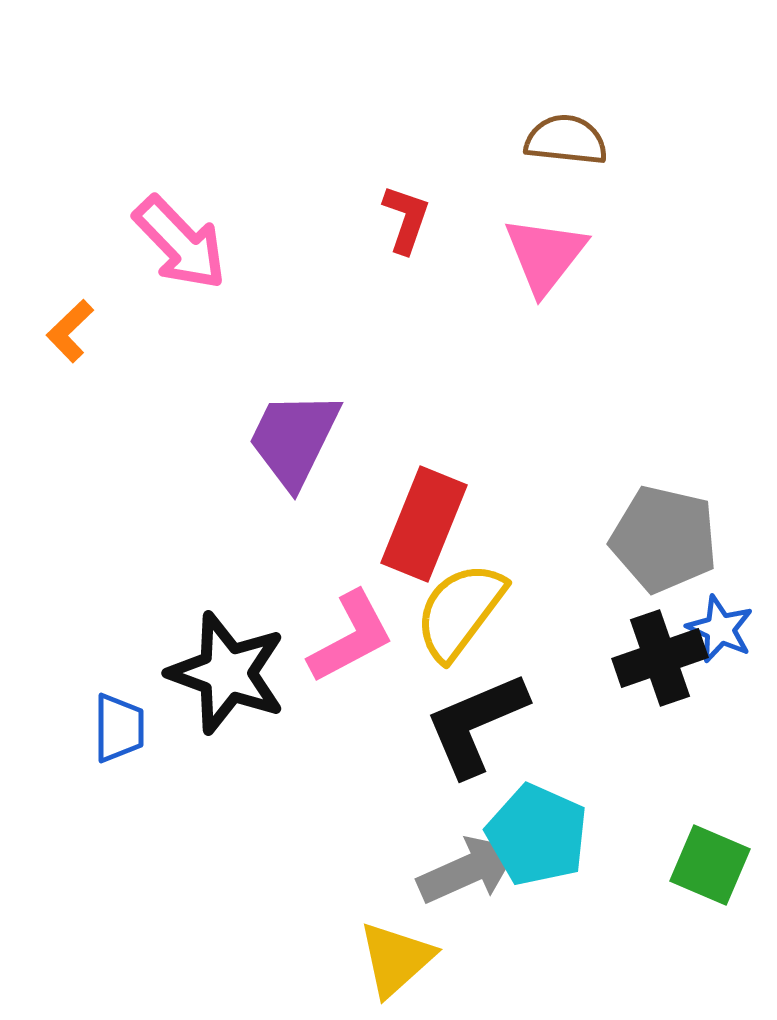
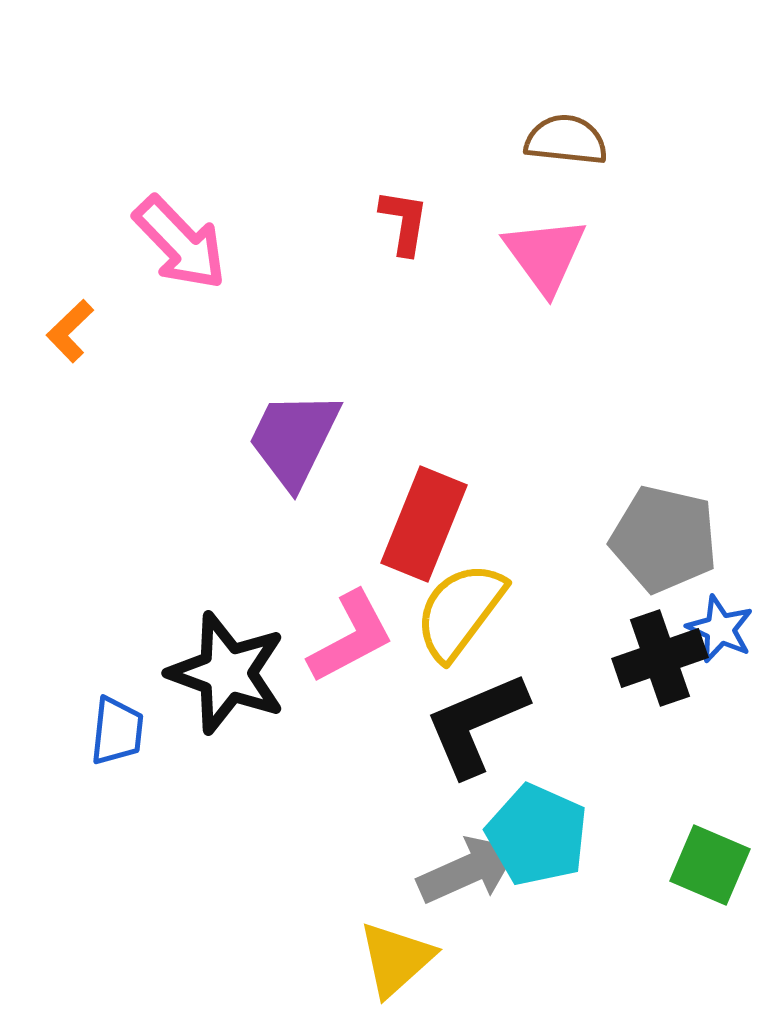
red L-shape: moved 2 px left, 3 px down; rotated 10 degrees counterclockwise
pink triangle: rotated 14 degrees counterclockwise
blue trapezoid: moved 2 px left, 3 px down; rotated 6 degrees clockwise
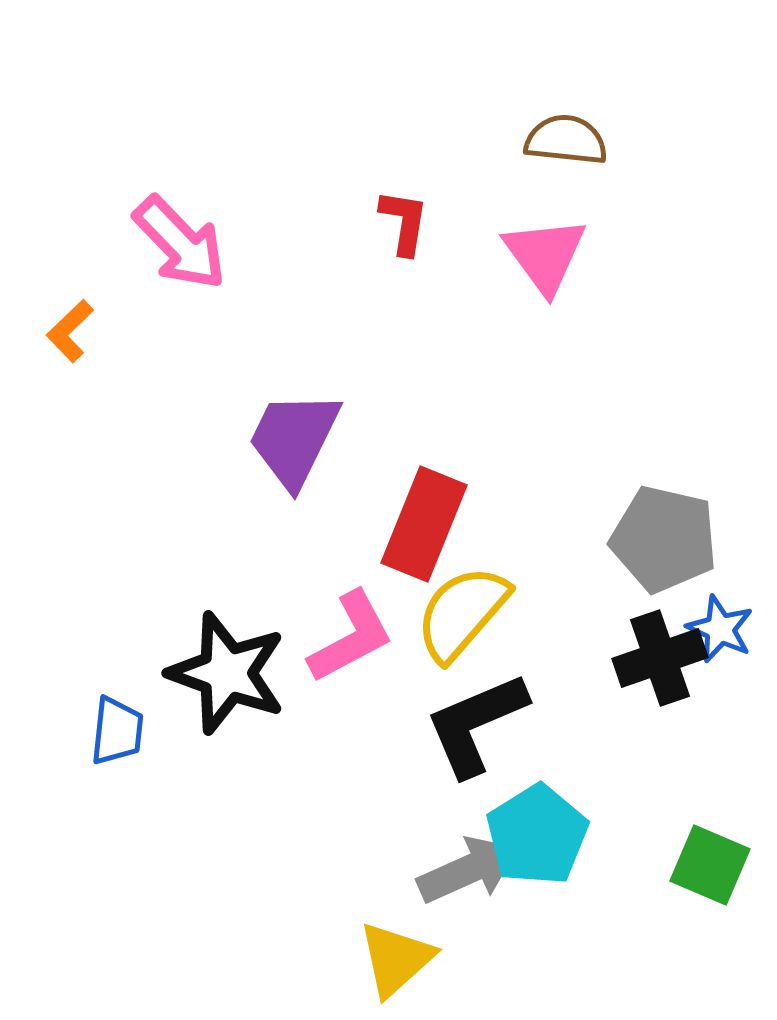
yellow semicircle: moved 2 px right, 2 px down; rotated 4 degrees clockwise
cyan pentagon: rotated 16 degrees clockwise
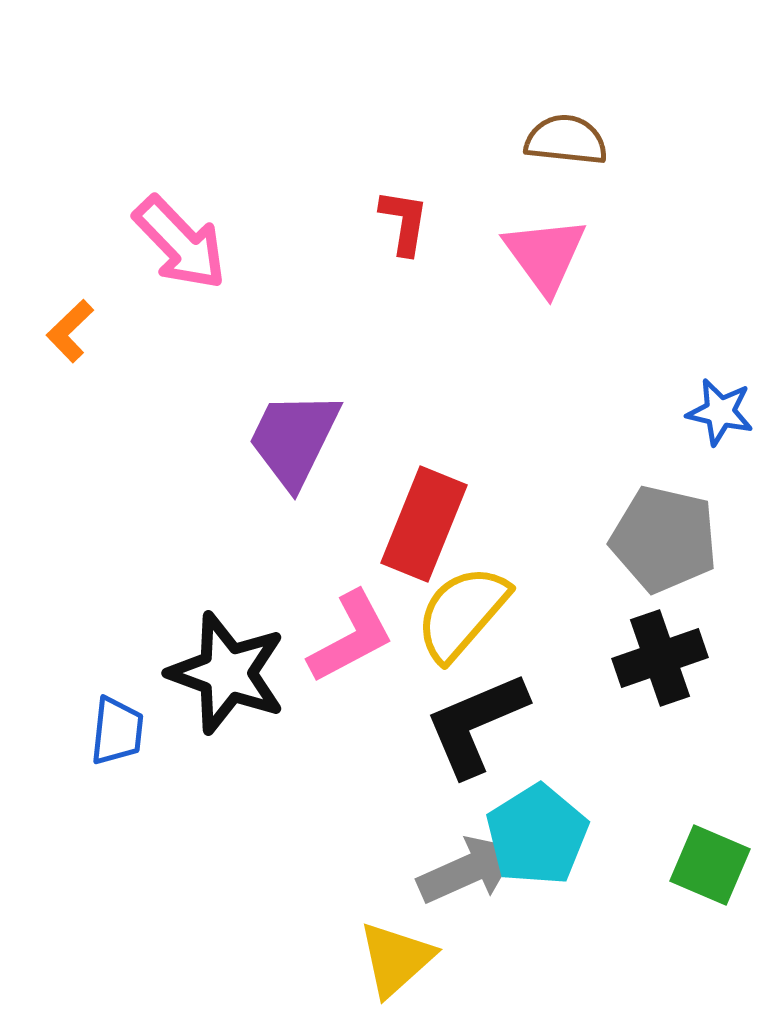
blue star: moved 217 px up; rotated 12 degrees counterclockwise
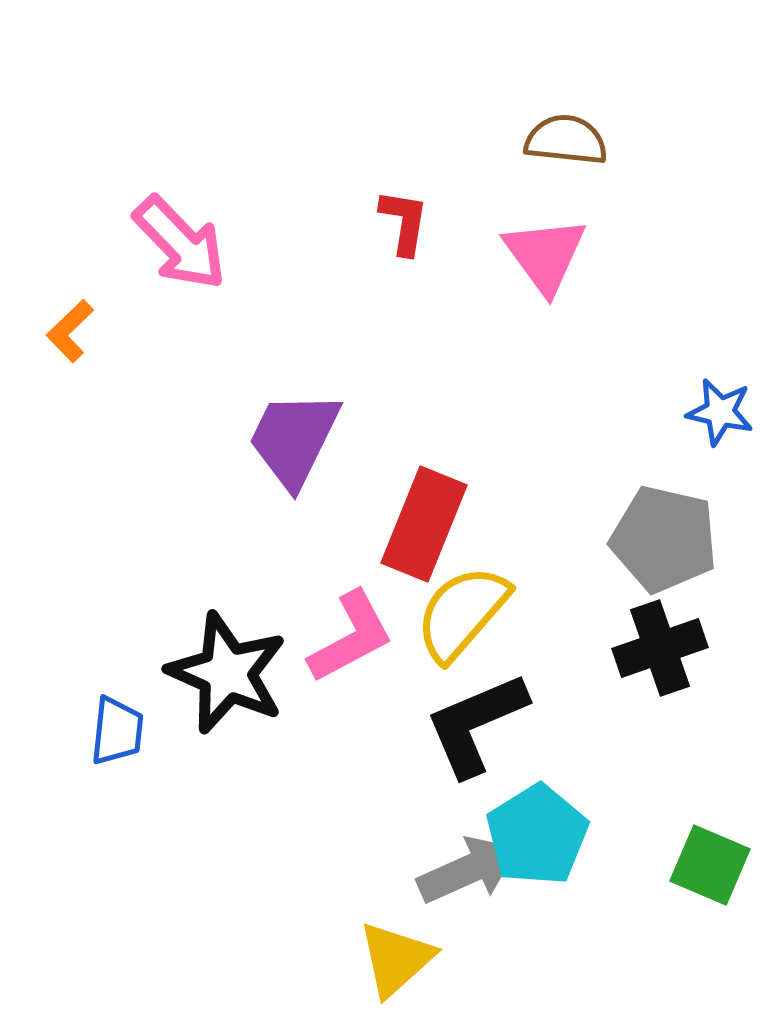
black cross: moved 10 px up
black star: rotated 4 degrees clockwise
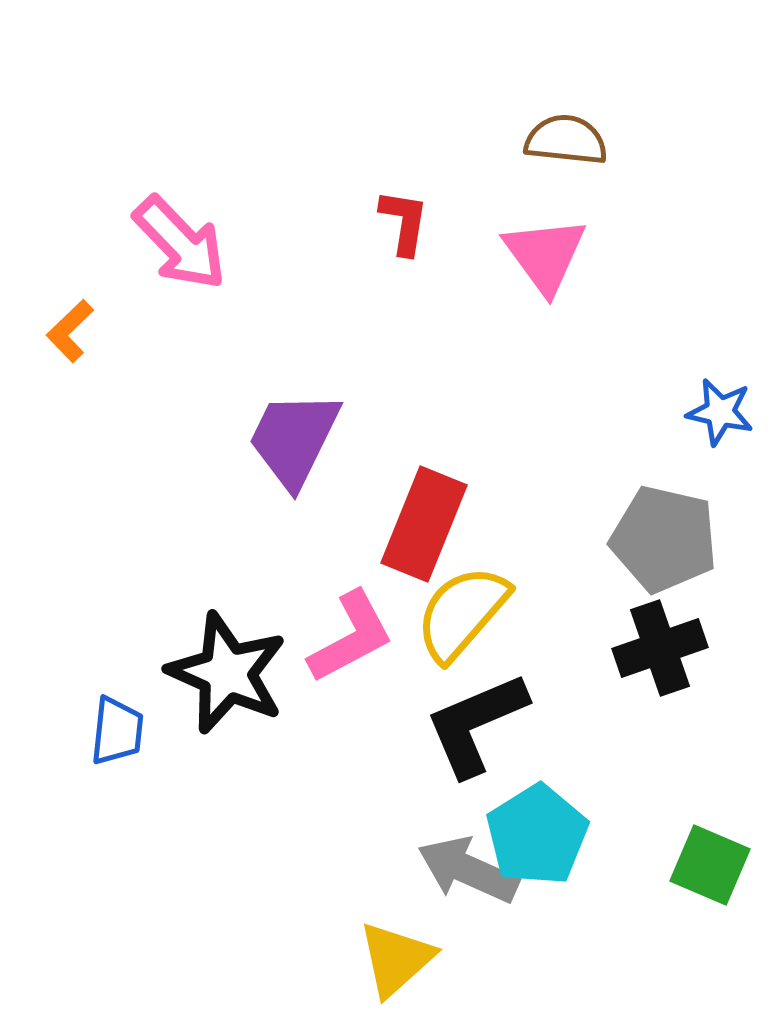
gray arrow: rotated 132 degrees counterclockwise
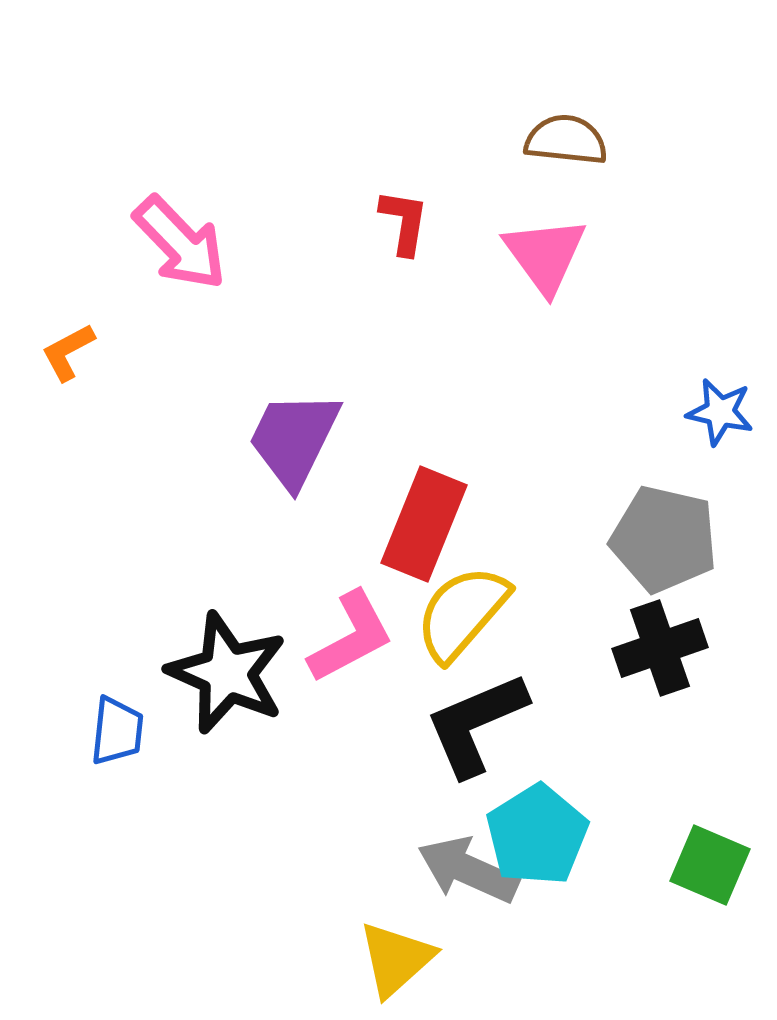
orange L-shape: moved 2 px left, 21 px down; rotated 16 degrees clockwise
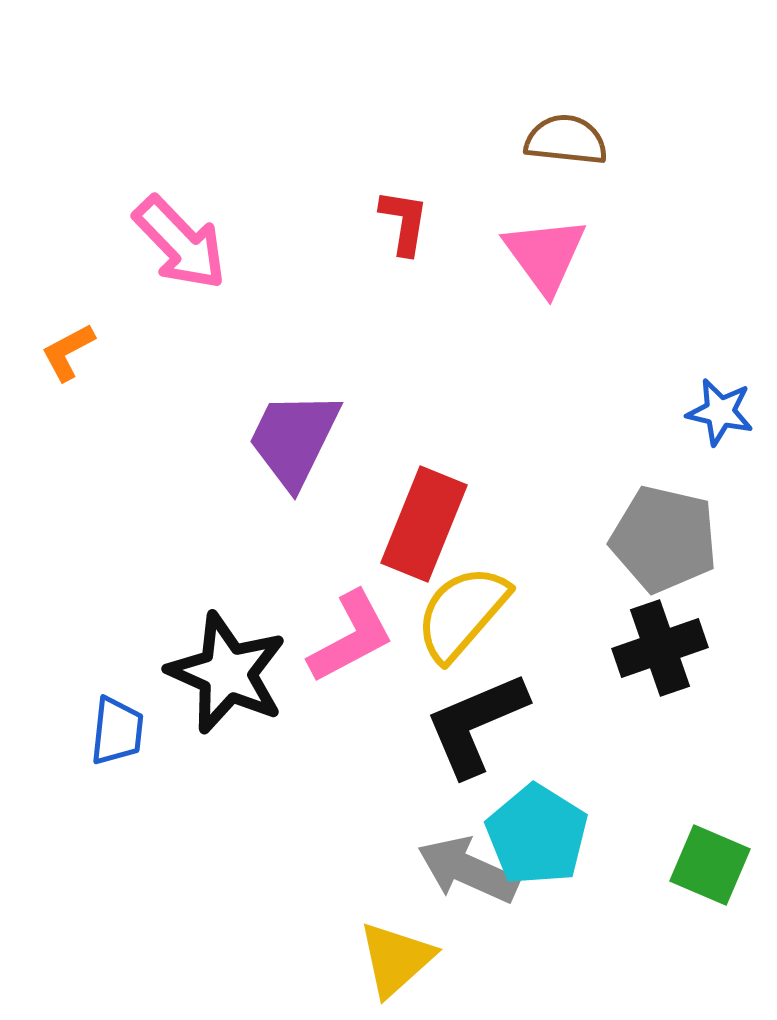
cyan pentagon: rotated 8 degrees counterclockwise
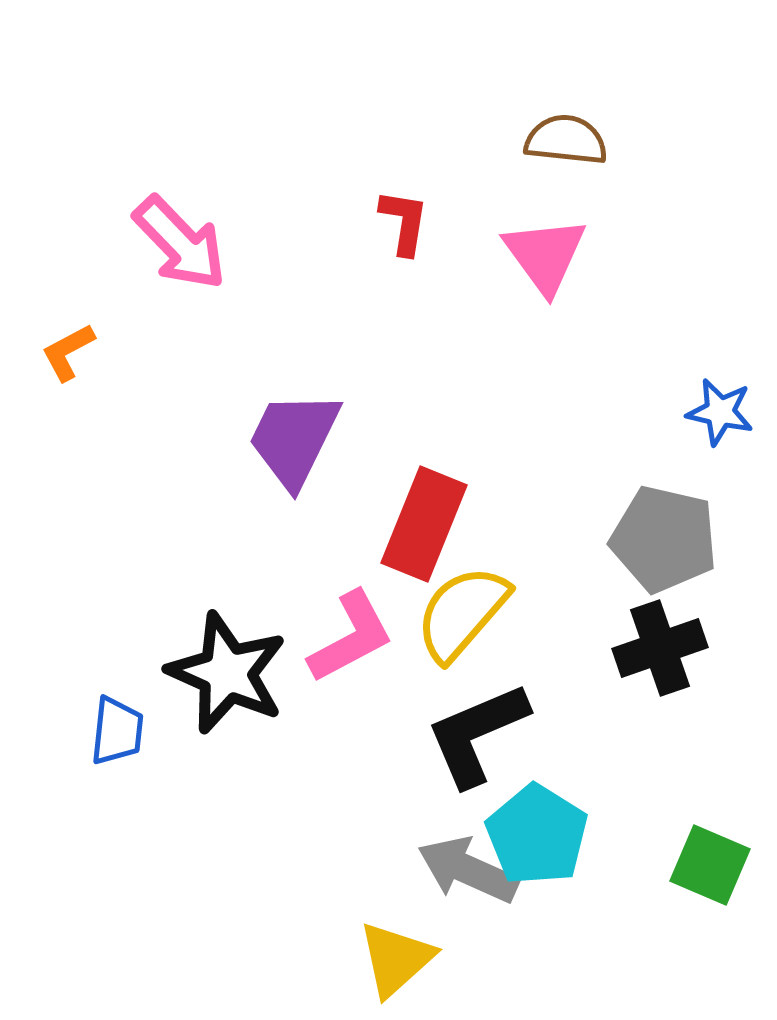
black L-shape: moved 1 px right, 10 px down
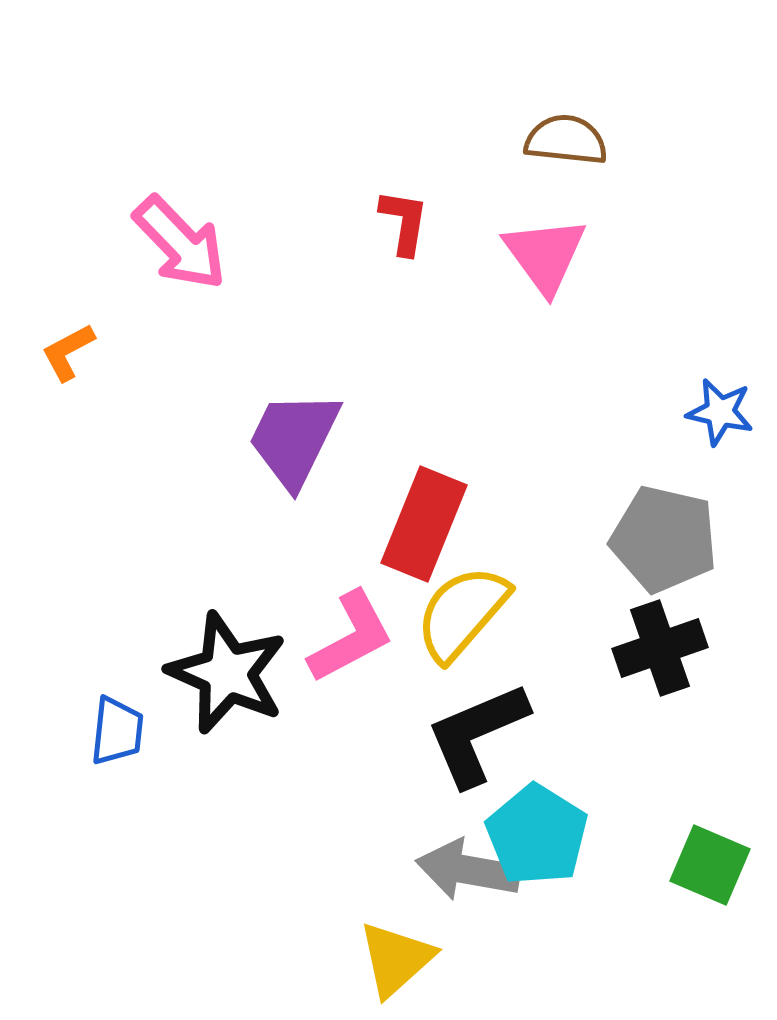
gray arrow: rotated 14 degrees counterclockwise
